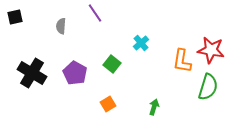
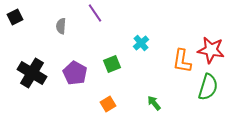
black square: rotated 14 degrees counterclockwise
green square: rotated 30 degrees clockwise
green arrow: moved 4 px up; rotated 56 degrees counterclockwise
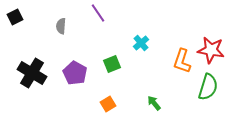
purple line: moved 3 px right
orange L-shape: rotated 10 degrees clockwise
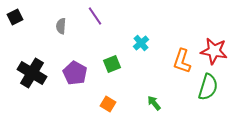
purple line: moved 3 px left, 3 px down
red star: moved 3 px right, 1 px down
orange square: rotated 28 degrees counterclockwise
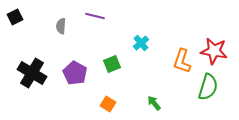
purple line: rotated 42 degrees counterclockwise
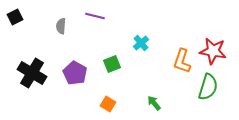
red star: moved 1 px left
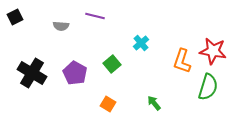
gray semicircle: rotated 91 degrees counterclockwise
green square: rotated 18 degrees counterclockwise
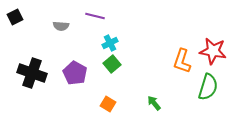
cyan cross: moved 31 px left; rotated 14 degrees clockwise
black cross: rotated 12 degrees counterclockwise
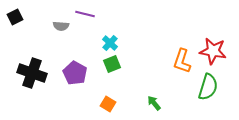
purple line: moved 10 px left, 2 px up
cyan cross: rotated 21 degrees counterclockwise
green square: rotated 18 degrees clockwise
